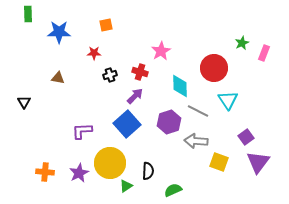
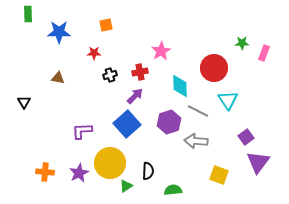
green star: rotated 24 degrees clockwise
red cross: rotated 28 degrees counterclockwise
yellow square: moved 13 px down
green semicircle: rotated 18 degrees clockwise
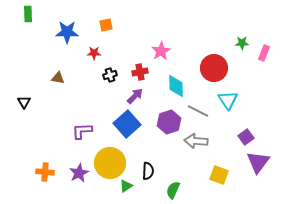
blue star: moved 8 px right
cyan diamond: moved 4 px left
green semicircle: rotated 60 degrees counterclockwise
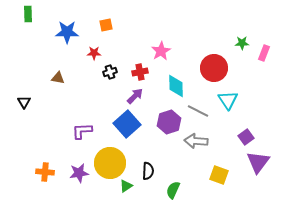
black cross: moved 3 px up
purple star: rotated 18 degrees clockwise
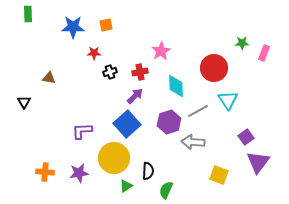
blue star: moved 6 px right, 5 px up
brown triangle: moved 9 px left
gray line: rotated 55 degrees counterclockwise
gray arrow: moved 3 px left, 1 px down
yellow circle: moved 4 px right, 5 px up
green semicircle: moved 7 px left
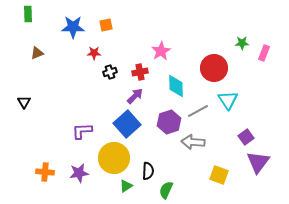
brown triangle: moved 12 px left, 25 px up; rotated 32 degrees counterclockwise
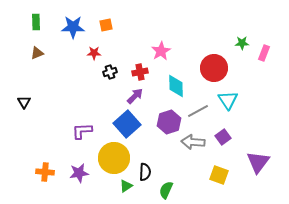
green rectangle: moved 8 px right, 8 px down
purple square: moved 23 px left
black semicircle: moved 3 px left, 1 px down
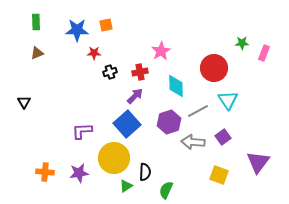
blue star: moved 4 px right, 3 px down
